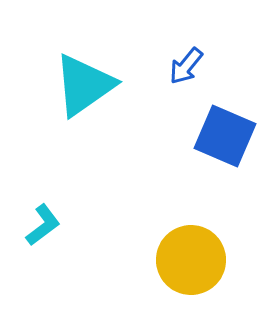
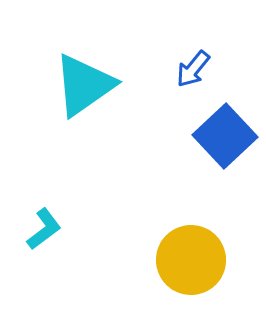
blue arrow: moved 7 px right, 3 px down
blue square: rotated 24 degrees clockwise
cyan L-shape: moved 1 px right, 4 px down
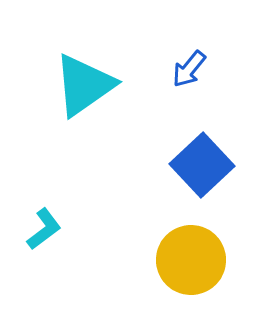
blue arrow: moved 4 px left
blue square: moved 23 px left, 29 px down
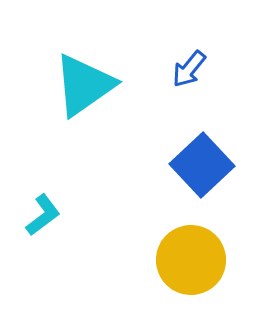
cyan L-shape: moved 1 px left, 14 px up
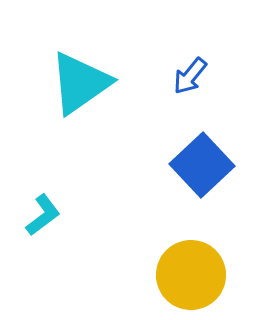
blue arrow: moved 1 px right, 7 px down
cyan triangle: moved 4 px left, 2 px up
yellow circle: moved 15 px down
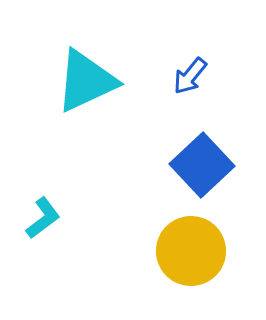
cyan triangle: moved 6 px right, 2 px up; rotated 10 degrees clockwise
cyan L-shape: moved 3 px down
yellow circle: moved 24 px up
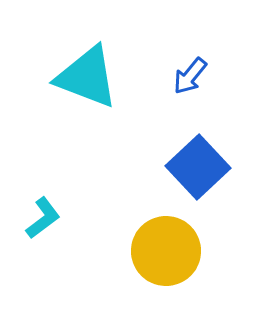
cyan triangle: moved 1 px right, 4 px up; rotated 46 degrees clockwise
blue square: moved 4 px left, 2 px down
yellow circle: moved 25 px left
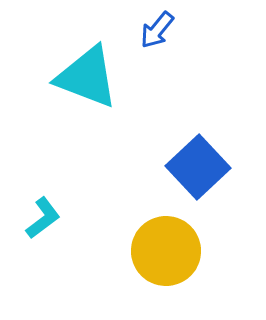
blue arrow: moved 33 px left, 46 px up
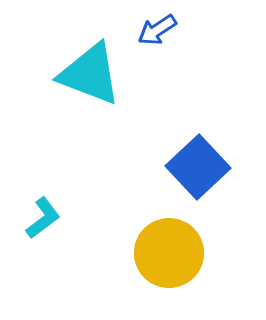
blue arrow: rotated 18 degrees clockwise
cyan triangle: moved 3 px right, 3 px up
yellow circle: moved 3 px right, 2 px down
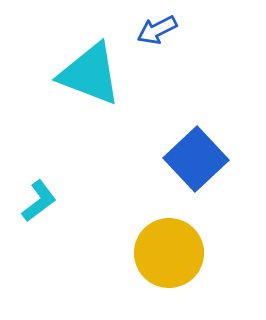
blue arrow: rotated 6 degrees clockwise
blue square: moved 2 px left, 8 px up
cyan L-shape: moved 4 px left, 17 px up
